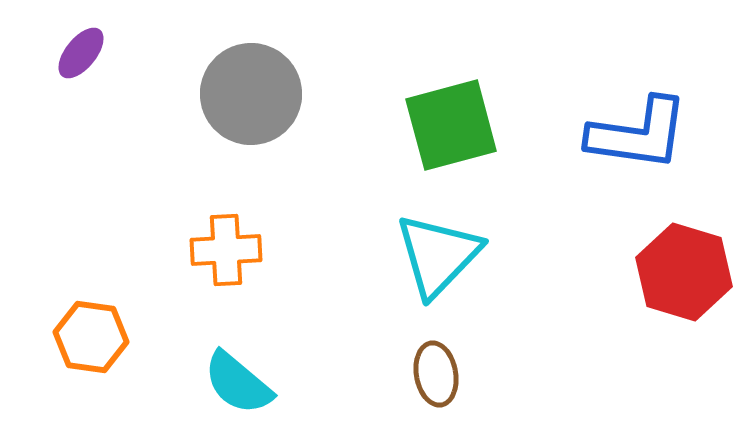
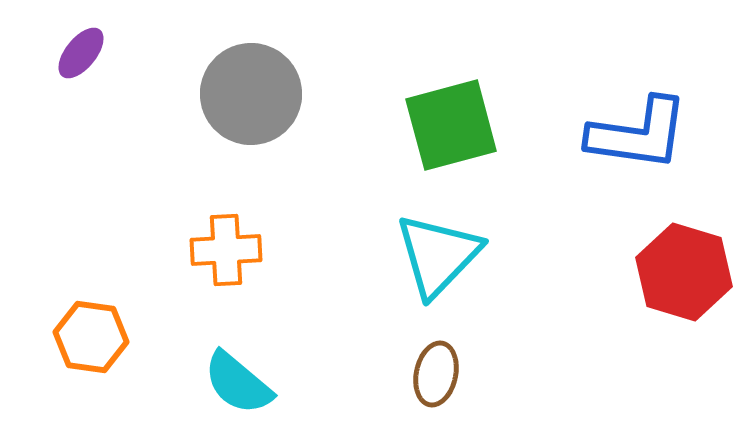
brown ellipse: rotated 22 degrees clockwise
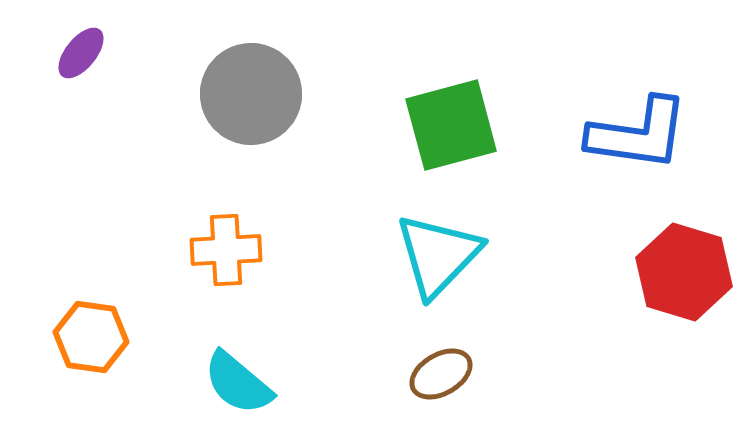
brown ellipse: moved 5 px right; rotated 48 degrees clockwise
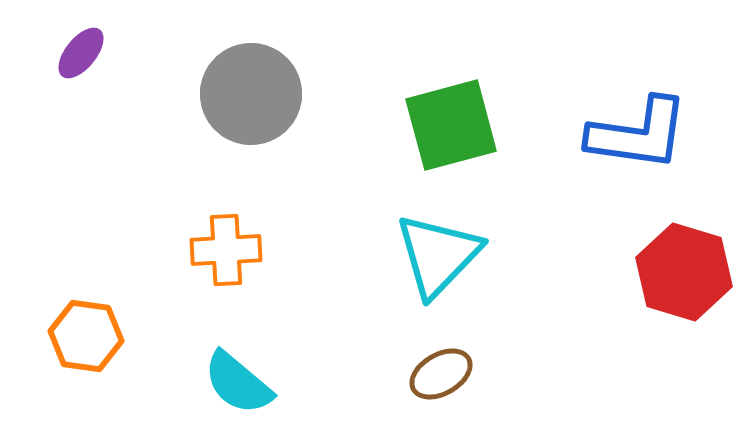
orange hexagon: moved 5 px left, 1 px up
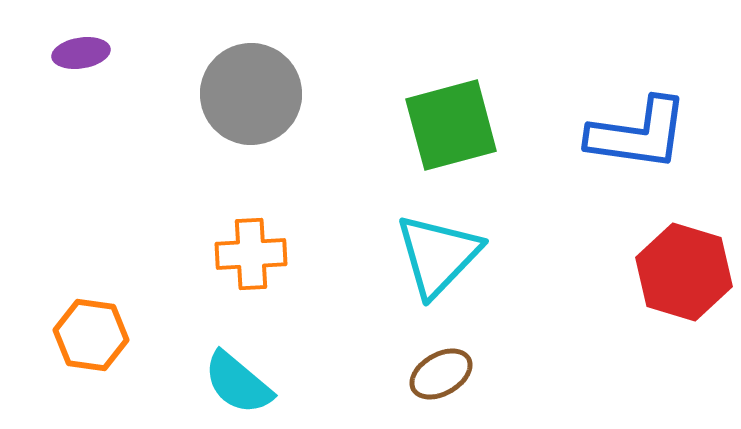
purple ellipse: rotated 42 degrees clockwise
orange cross: moved 25 px right, 4 px down
orange hexagon: moved 5 px right, 1 px up
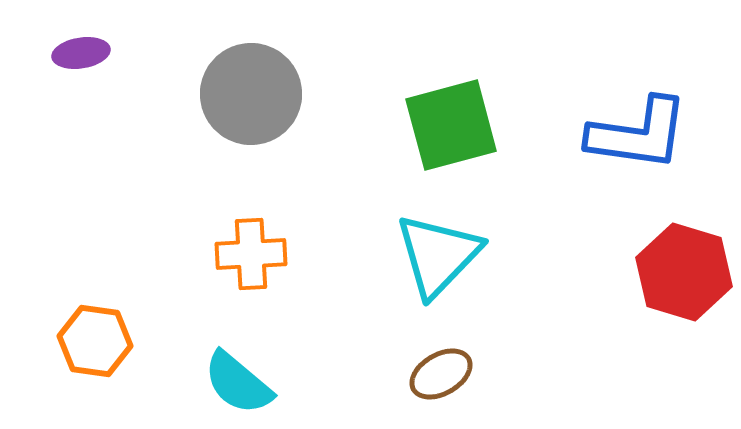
orange hexagon: moved 4 px right, 6 px down
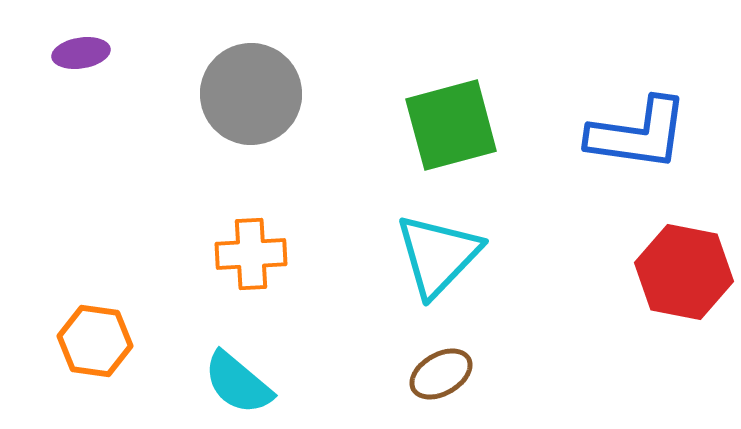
red hexagon: rotated 6 degrees counterclockwise
